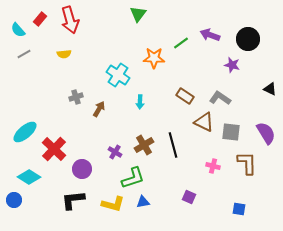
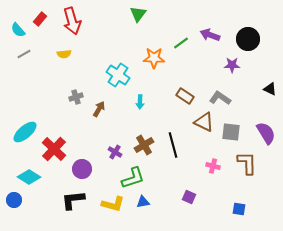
red arrow: moved 2 px right, 1 px down
purple star: rotated 14 degrees counterclockwise
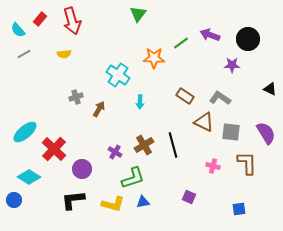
blue square: rotated 16 degrees counterclockwise
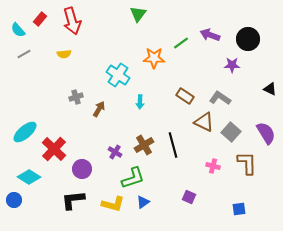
gray square: rotated 36 degrees clockwise
blue triangle: rotated 24 degrees counterclockwise
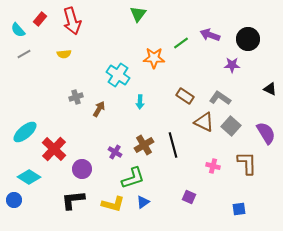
gray square: moved 6 px up
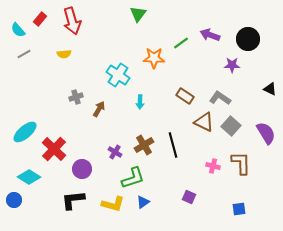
brown L-shape: moved 6 px left
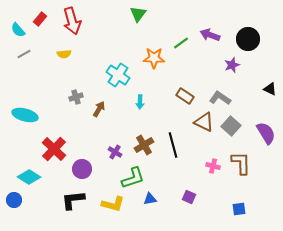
purple star: rotated 21 degrees counterclockwise
cyan ellipse: moved 17 px up; rotated 55 degrees clockwise
blue triangle: moved 7 px right, 3 px up; rotated 24 degrees clockwise
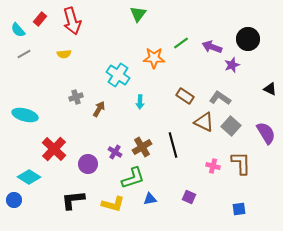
purple arrow: moved 2 px right, 12 px down
brown cross: moved 2 px left, 2 px down
purple circle: moved 6 px right, 5 px up
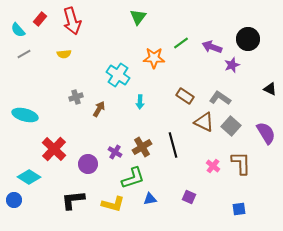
green triangle: moved 3 px down
pink cross: rotated 24 degrees clockwise
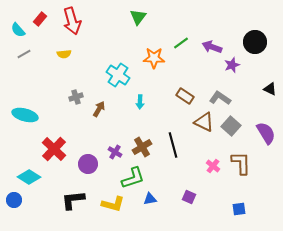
black circle: moved 7 px right, 3 px down
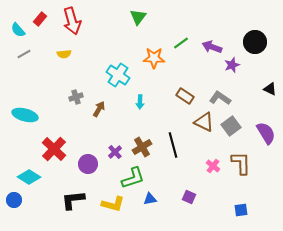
gray square: rotated 12 degrees clockwise
purple cross: rotated 16 degrees clockwise
blue square: moved 2 px right, 1 px down
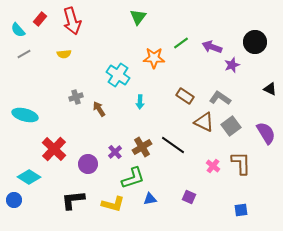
brown arrow: rotated 63 degrees counterclockwise
black line: rotated 40 degrees counterclockwise
